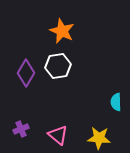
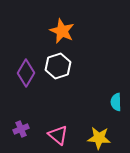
white hexagon: rotated 10 degrees counterclockwise
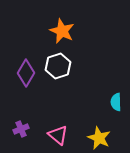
yellow star: rotated 20 degrees clockwise
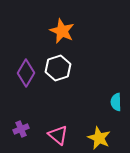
white hexagon: moved 2 px down
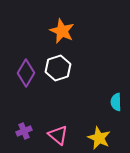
purple cross: moved 3 px right, 2 px down
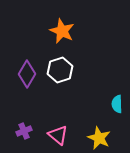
white hexagon: moved 2 px right, 2 px down
purple diamond: moved 1 px right, 1 px down
cyan semicircle: moved 1 px right, 2 px down
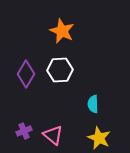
white hexagon: rotated 15 degrees clockwise
purple diamond: moved 1 px left
cyan semicircle: moved 24 px left
pink triangle: moved 5 px left
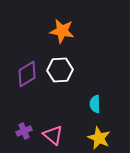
orange star: rotated 15 degrees counterclockwise
purple diamond: moved 1 px right; rotated 28 degrees clockwise
cyan semicircle: moved 2 px right
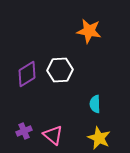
orange star: moved 27 px right
